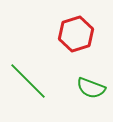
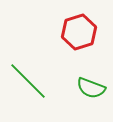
red hexagon: moved 3 px right, 2 px up
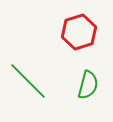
green semicircle: moved 3 px left, 3 px up; rotated 96 degrees counterclockwise
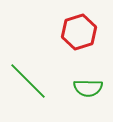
green semicircle: moved 3 px down; rotated 76 degrees clockwise
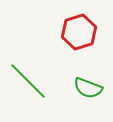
green semicircle: rotated 20 degrees clockwise
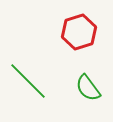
green semicircle: rotated 32 degrees clockwise
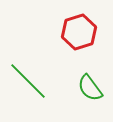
green semicircle: moved 2 px right
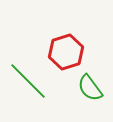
red hexagon: moved 13 px left, 20 px down
